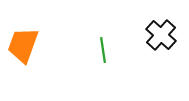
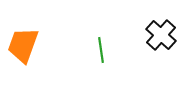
green line: moved 2 px left
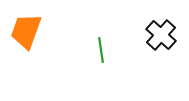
orange trapezoid: moved 3 px right, 14 px up
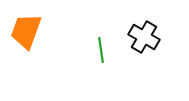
black cross: moved 17 px left, 2 px down; rotated 12 degrees counterclockwise
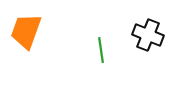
black cross: moved 4 px right, 2 px up; rotated 8 degrees counterclockwise
